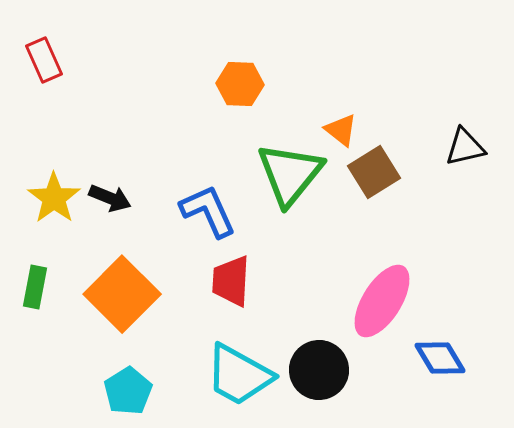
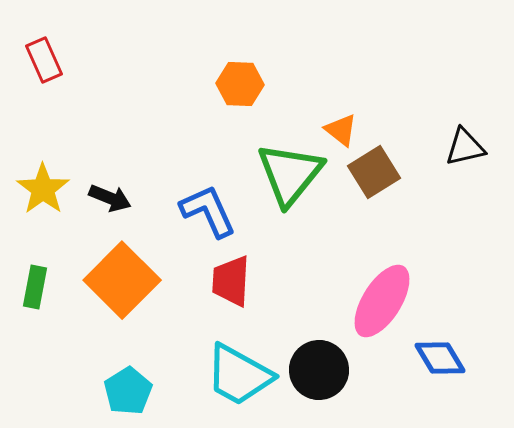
yellow star: moved 11 px left, 9 px up
orange square: moved 14 px up
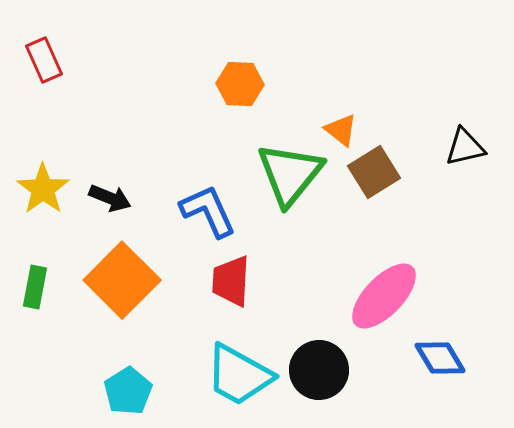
pink ellipse: moved 2 px right, 5 px up; rotated 12 degrees clockwise
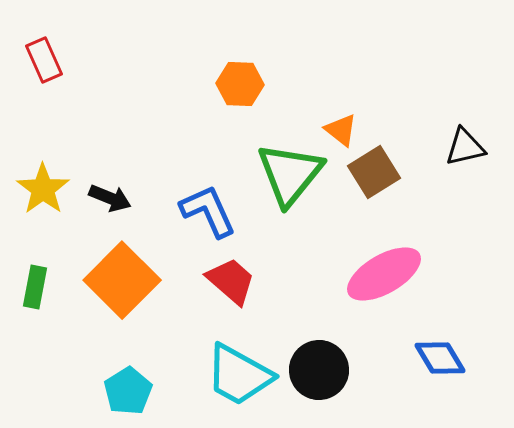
red trapezoid: rotated 128 degrees clockwise
pink ellipse: moved 22 px up; rotated 16 degrees clockwise
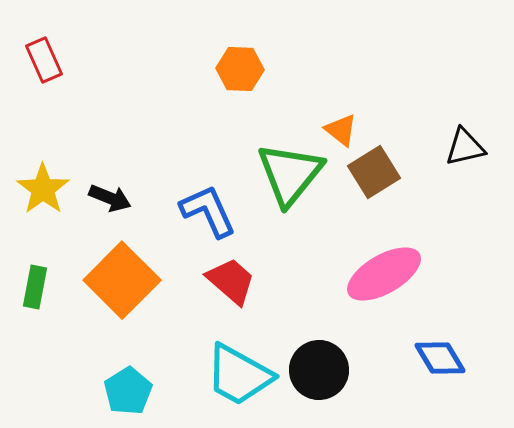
orange hexagon: moved 15 px up
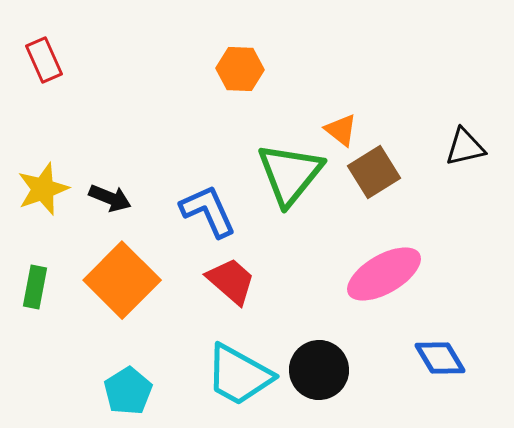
yellow star: rotated 16 degrees clockwise
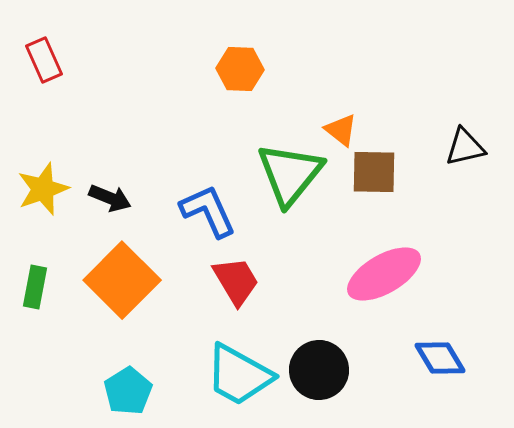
brown square: rotated 33 degrees clockwise
red trapezoid: moved 5 px right; rotated 18 degrees clockwise
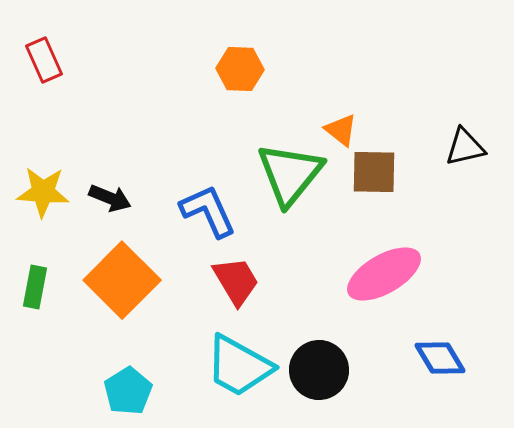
yellow star: moved 3 px down; rotated 24 degrees clockwise
cyan trapezoid: moved 9 px up
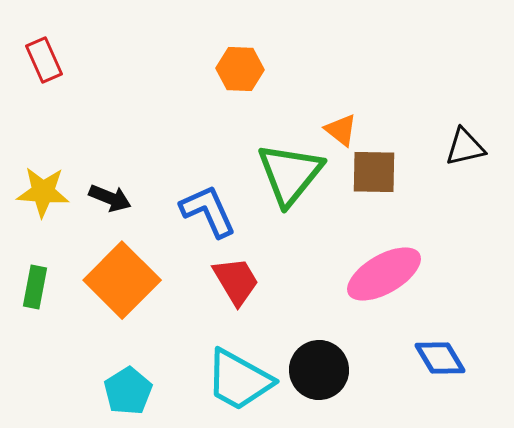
cyan trapezoid: moved 14 px down
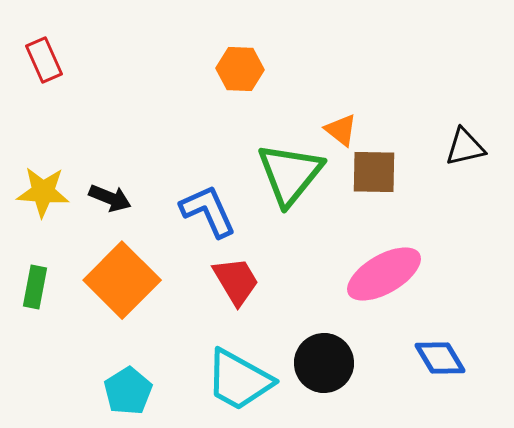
black circle: moved 5 px right, 7 px up
